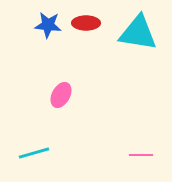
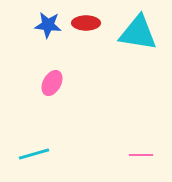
pink ellipse: moved 9 px left, 12 px up
cyan line: moved 1 px down
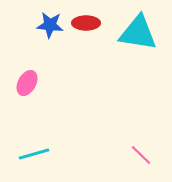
blue star: moved 2 px right
pink ellipse: moved 25 px left
pink line: rotated 45 degrees clockwise
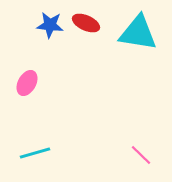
red ellipse: rotated 24 degrees clockwise
cyan line: moved 1 px right, 1 px up
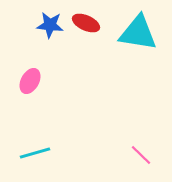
pink ellipse: moved 3 px right, 2 px up
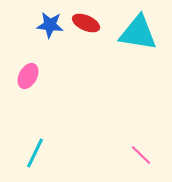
pink ellipse: moved 2 px left, 5 px up
cyan line: rotated 48 degrees counterclockwise
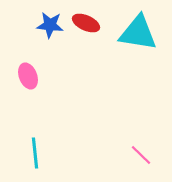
pink ellipse: rotated 50 degrees counterclockwise
cyan line: rotated 32 degrees counterclockwise
